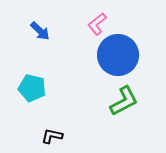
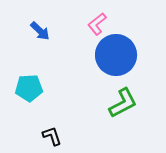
blue circle: moved 2 px left
cyan pentagon: moved 3 px left; rotated 16 degrees counterclockwise
green L-shape: moved 1 px left, 2 px down
black L-shape: rotated 60 degrees clockwise
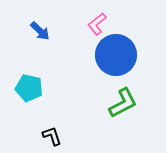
cyan pentagon: rotated 16 degrees clockwise
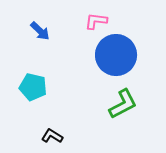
pink L-shape: moved 1 px left, 3 px up; rotated 45 degrees clockwise
cyan pentagon: moved 4 px right, 1 px up
green L-shape: moved 1 px down
black L-shape: rotated 40 degrees counterclockwise
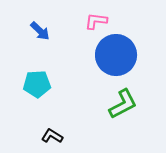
cyan pentagon: moved 4 px right, 3 px up; rotated 16 degrees counterclockwise
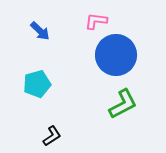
cyan pentagon: rotated 12 degrees counterclockwise
black L-shape: rotated 115 degrees clockwise
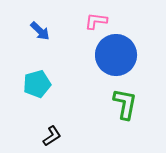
green L-shape: moved 2 px right; rotated 52 degrees counterclockwise
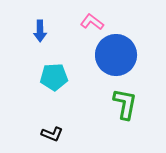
pink L-shape: moved 4 px left, 1 px down; rotated 30 degrees clockwise
blue arrow: rotated 45 degrees clockwise
cyan pentagon: moved 17 px right, 7 px up; rotated 12 degrees clockwise
black L-shape: moved 2 px up; rotated 55 degrees clockwise
